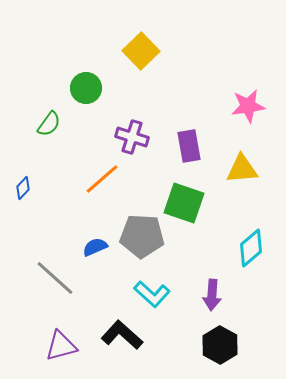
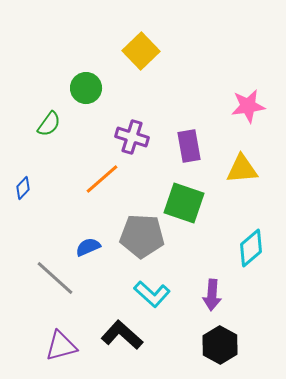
blue semicircle: moved 7 px left
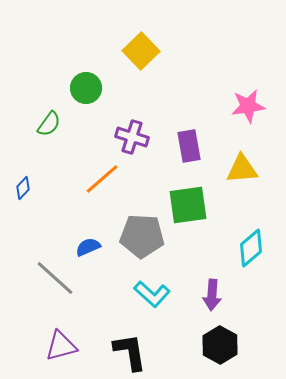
green square: moved 4 px right, 2 px down; rotated 27 degrees counterclockwise
black L-shape: moved 8 px right, 17 px down; rotated 39 degrees clockwise
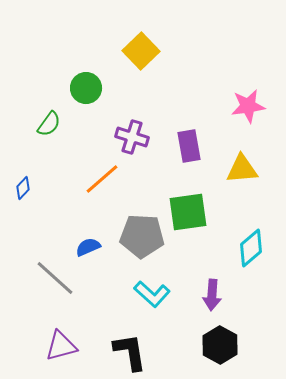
green square: moved 7 px down
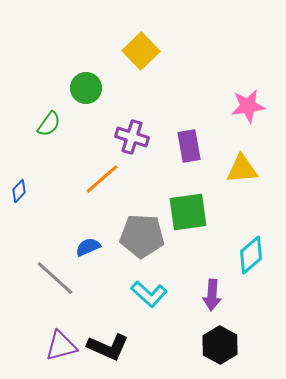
blue diamond: moved 4 px left, 3 px down
cyan diamond: moved 7 px down
cyan L-shape: moved 3 px left
black L-shape: moved 22 px left, 5 px up; rotated 123 degrees clockwise
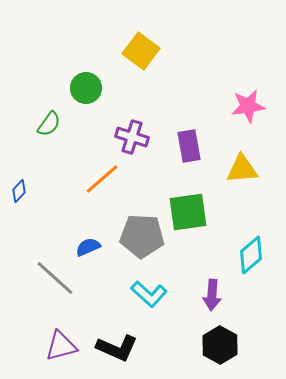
yellow square: rotated 9 degrees counterclockwise
black L-shape: moved 9 px right, 1 px down
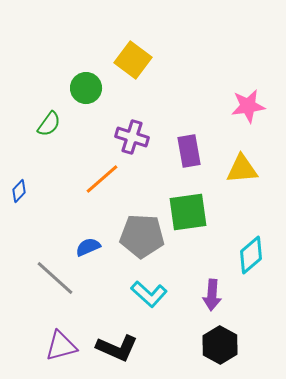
yellow square: moved 8 px left, 9 px down
purple rectangle: moved 5 px down
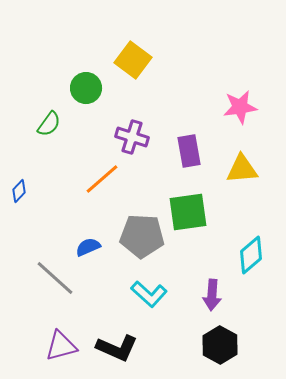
pink star: moved 8 px left, 1 px down
